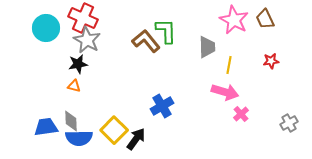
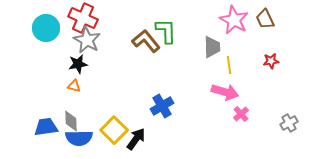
gray trapezoid: moved 5 px right
yellow line: rotated 18 degrees counterclockwise
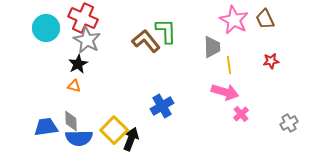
black star: rotated 18 degrees counterclockwise
black arrow: moved 5 px left; rotated 15 degrees counterclockwise
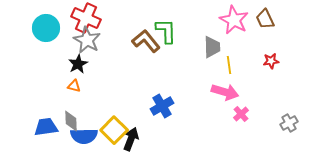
red cross: moved 3 px right
blue semicircle: moved 5 px right, 2 px up
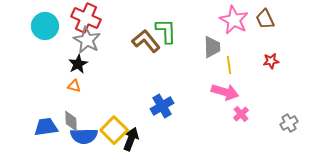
cyan circle: moved 1 px left, 2 px up
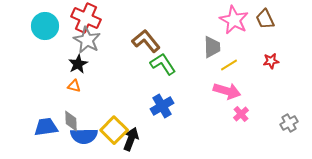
green L-shape: moved 3 px left, 33 px down; rotated 32 degrees counterclockwise
yellow line: rotated 66 degrees clockwise
pink arrow: moved 2 px right, 1 px up
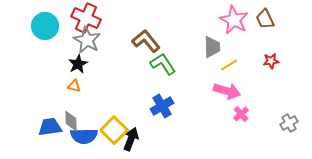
blue trapezoid: moved 4 px right
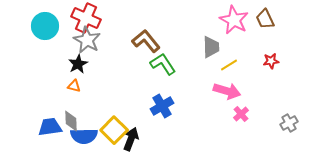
gray trapezoid: moved 1 px left
